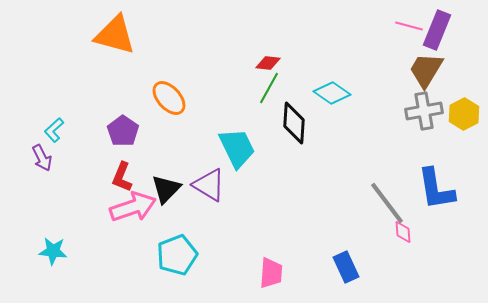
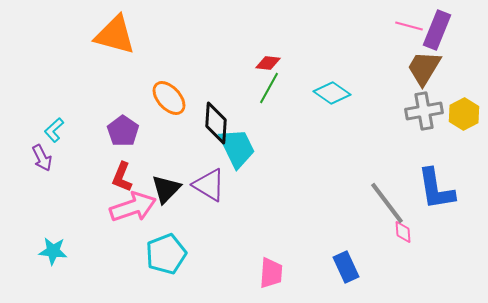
brown trapezoid: moved 2 px left, 2 px up
black diamond: moved 78 px left
cyan pentagon: moved 11 px left, 1 px up
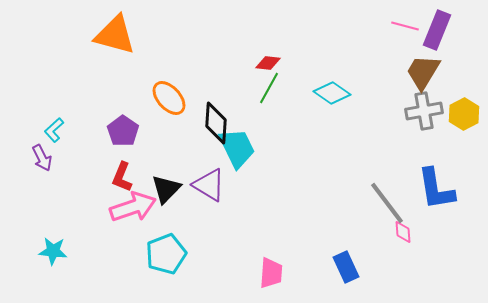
pink line: moved 4 px left
brown trapezoid: moved 1 px left, 4 px down
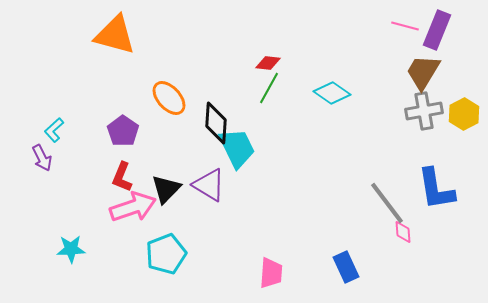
cyan star: moved 18 px right, 2 px up; rotated 8 degrees counterclockwise
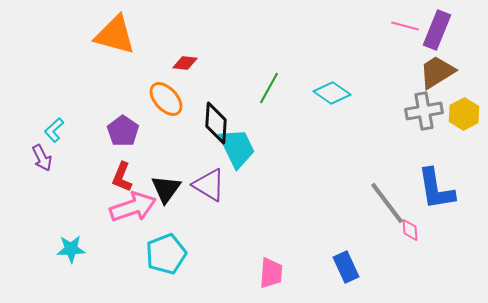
red diamond: moved 83 px left
brown trapezoid: moved 14 px right; rotated 27 degrees clockwise
orange ellipse: moved 3 px left, 1 px down
black triangle: rotated 8 degrees counterclockwise
pink diamond: moved 7 px right, 2 px up
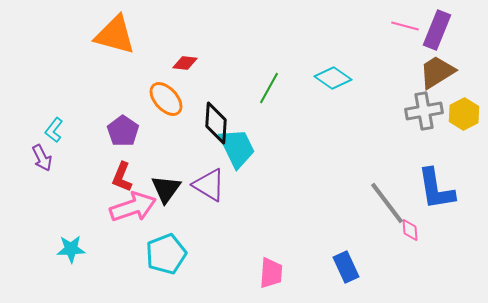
cyan diamond: moved 1 px right, 15 px up
cyan L-shape: rotated 10 degrees counterclockwise
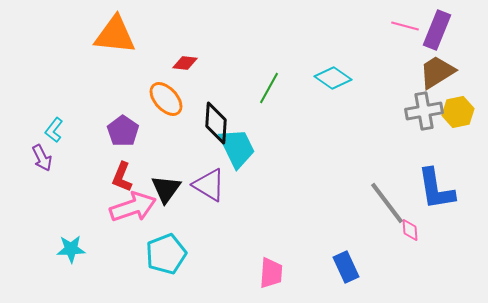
orange triangle: rotated 9 degrees counterclockwise
yellow hexagon: moved 6 px left, 2 px up; rotated 16 degrees clockwise
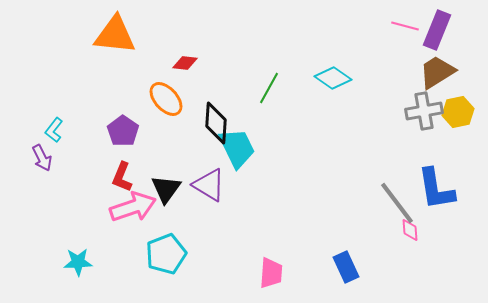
gray line: moved 10 px right
cyan star: moved 7 px right, 13 px down
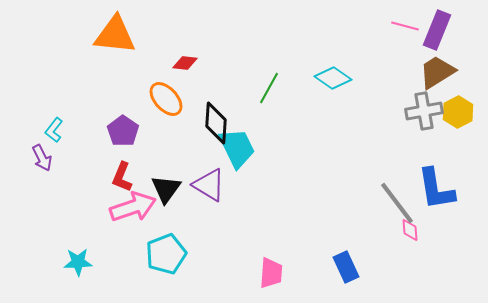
yellow hexagon: rotated 16 degrees counterclockwise
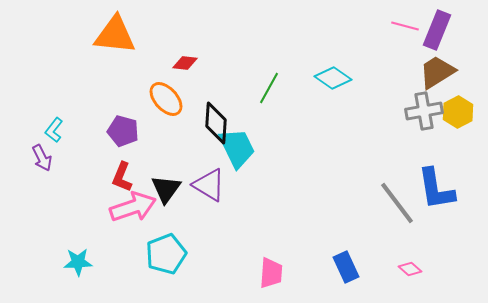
purple pentagon: rotated 20 degrees counterclockwise
pink diamond: moved 39 px down; rotated 45 degrees counterclockwise
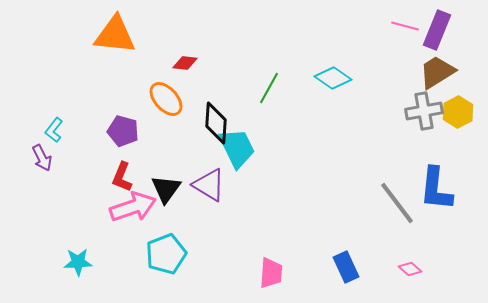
blue L-shape: rotated 15 degrees clockwise
